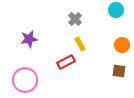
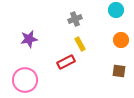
gray cross: rotated 24 degrees clockwise
orange circle: moved 1 px left, 5 px up
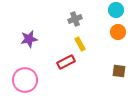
orange circle: moved 3 px left, 8 px up
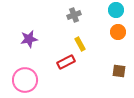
gray cross: moved 1 px left, 4 px up
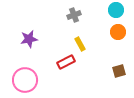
brown square: rotated 24 degrees counterclockwise
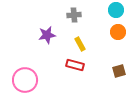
gray cross: rotated 16 degrees clockwise
purple star: moved 18 px right, 4 px up
red rectangle: moved 9 px right, 3 px down; rotated 42 degrees clockwise
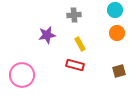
cyan circle: moved 1 px left
orange circle: moved 1 px left, 1 px down
pink circle: moved 3 px left, 5 px up
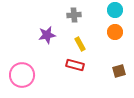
orange circle: moved 2 px left, 1 px up
